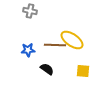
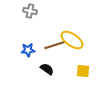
brown line: rotated 20 degrees counterclockwise
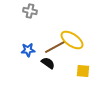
brown line: moved 2 px down; rotated 10 degrees counterclockwise
black semicircle: moved 1 px right, 6 px up
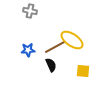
black semicircle: moved 3 px right, 2 px down; rotated 32 degrees clockwise
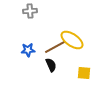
gray cross: rotated 16 degrees counterclockwise
yellow square: moved 1 px right, 2 px down
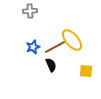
yellow ellipse: rotated 15 degrees clockwise
blue star: moved 5 px right, 3 px up; rotated 16 degrees counterclockwise
yellow square: moved 2 px right, 2 px up
